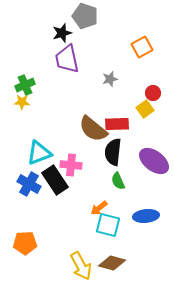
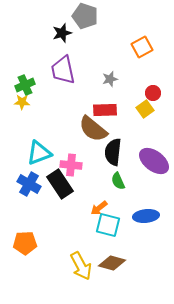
purple trapezoid: moved 4 px left, 11 px down
red rectangle: moved 12 px left, 14 px up
black rectangle: moved 5 px right, 4 px down
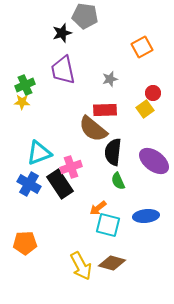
gray pentagon: rotated 10 degrees counterclockwise
pink cross: moved 2 px down; rotated 25 degrees counterclockwise
orange arrow: moved 1 px left
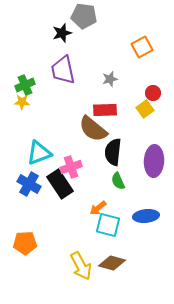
gray pentagon: moved 1 px left
purple ellipse: rotated 56 degrees clockwise
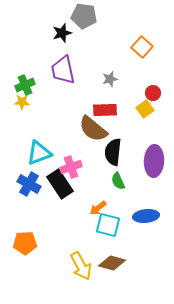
orange square: rotated 20 degrees counterclockwise
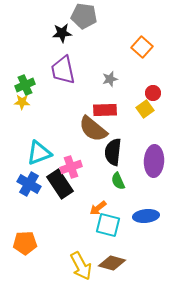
black star: rotated 12 degrees clockwise
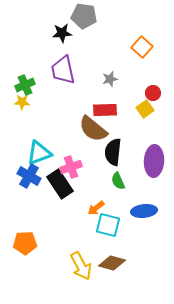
blue cross: moved 8 px up
orange arrow: moved 2 px left
blue ellipse: moved 2 px left, 5 px up
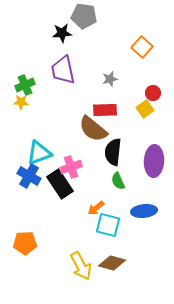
yellow star: moved 1 px left
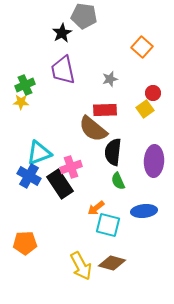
black star: rotated 24 degrees counterclockwise
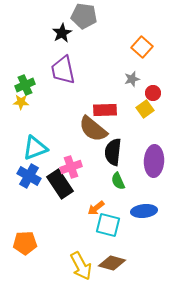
gray star: moved 22 px right
cyan triangle: moved 4 px left, 5 px up
